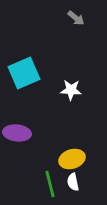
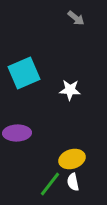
white star: moved 1 px left
purple ellipse: rotated 8 degrees counterclockwise
green line: rotated 52 degrees clockwise
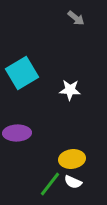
cyan square: moved 2 px left; rotated 8 degrees counterclockwise
yellow ellipse: rotated 10 degrees clockwise
white semicircle: rotated 54 degrees counterclockwise
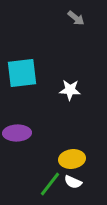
cyan square: rotated 24 degrees clockwise
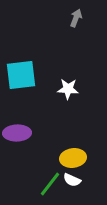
gray arrow: rotated 108 degrees counterclockwise
cyan square: moved 1 px left, 2 px down
white star: moved 2 px left, 1 px up
yellow ellipse: moved 1 px right, 1 px up
white semicircle: moved 1 px left, 2 px up
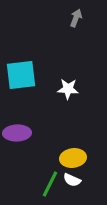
green line: rotated 12 degrees counterclockwise
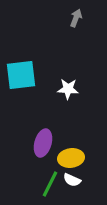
purple ellipse: moved 26 px right, 10 px down; rotated 72 degrees counterclockwise
yellow ellipse: moved 2 px left
